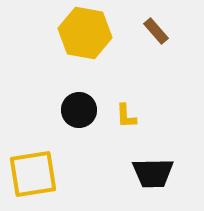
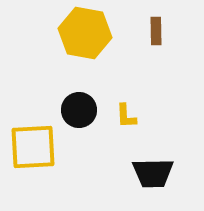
brown rectangle: rotated 40 degrees clockwise
yellow square: moved 27 px up; rotated 6 degrees clockwise
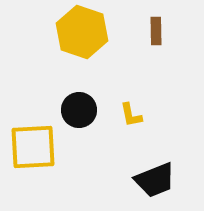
yellow hexagon: moved 3 px left, 1 px up; rotated 9 degrees clockwise
yellow L-shape: moved 5 px right, 1 px up; rotated 8 degrees counterclockwise
black trapezoid: moved 2 px right, 7 px down; rotated 21 degrees counterclockwise
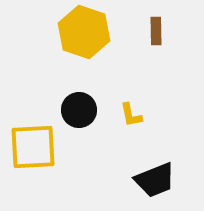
yellow hexagon: moved 2 px right
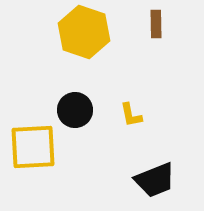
brown rectangle: moved 7 px up
black circle: moved 4 px left
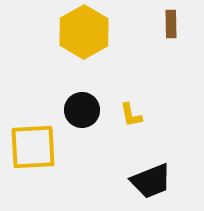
brown rectangle: moved 15 px right
yellow hexagon: rotated 12 degrees clockwise
black circle: moved 7 px right
black trapezoid: moved 4 px left, 1 px down
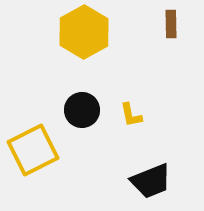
yellow square: moved 3 px down; rotated 24 degrees counterclockwise
